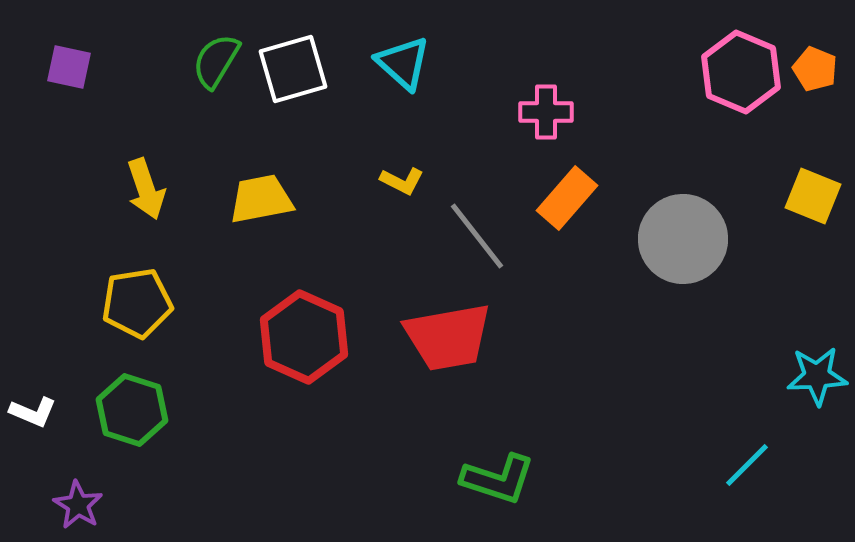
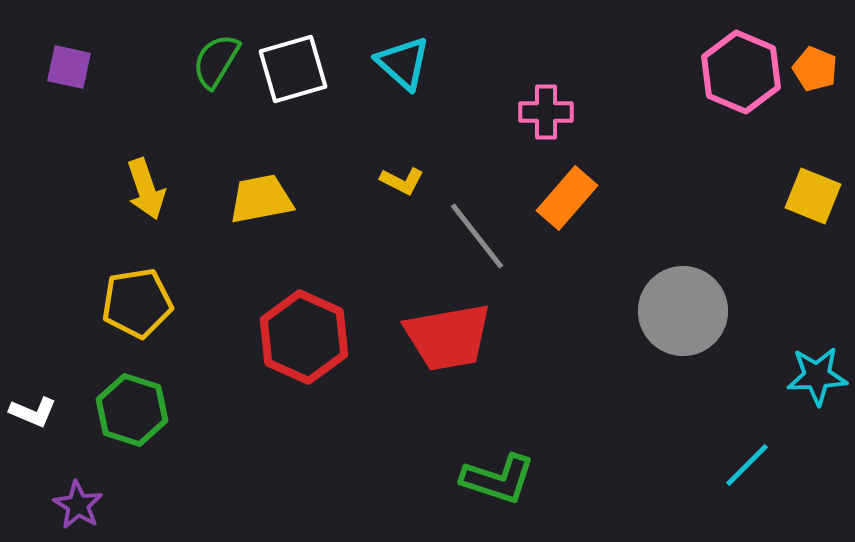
gray circle: moved 72 px down
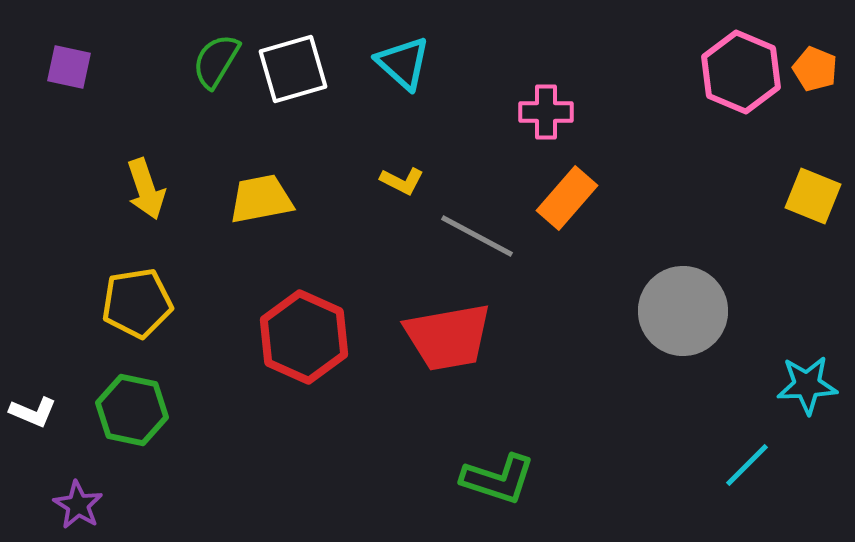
gray line: rotated 24 degrees counterclockwise
cyan star: moved 10 px left, 9 px down
green hexagon: rotated 6 degrees counterclockwise
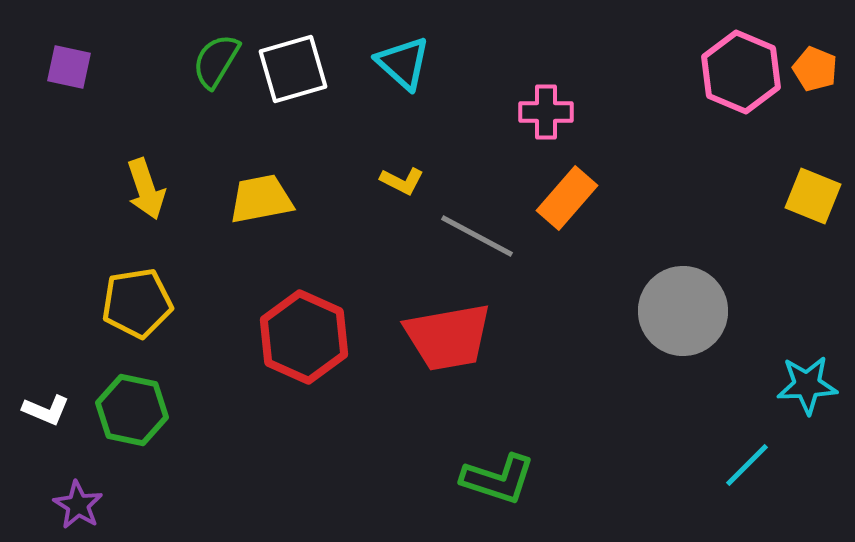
white L-shape: moved 13 px right, 2 px up
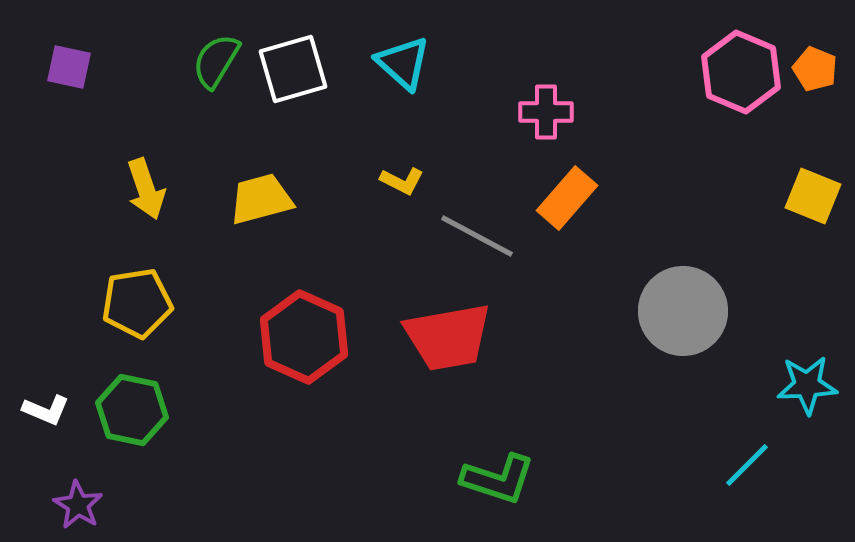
yellow trapezoid: rotated 4 degrees counterclockwise
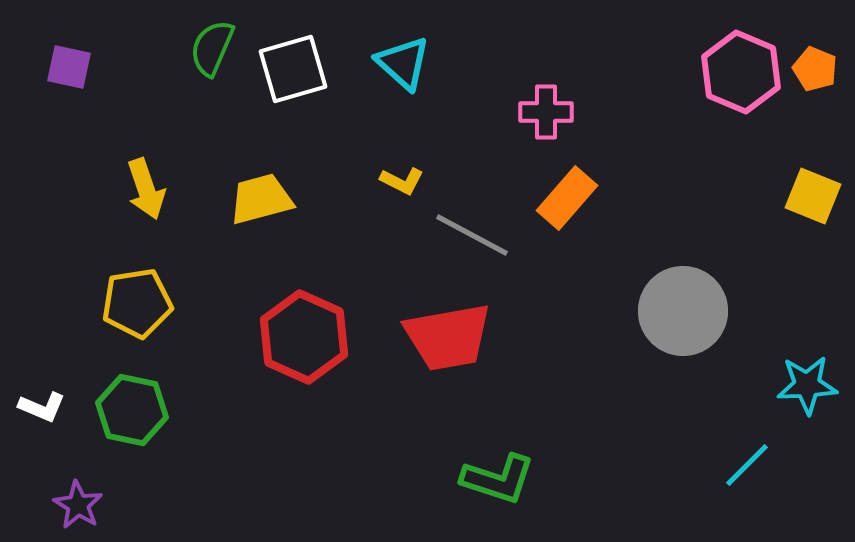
green semicircle: moved 4 px left, 13 px up; rotated 8 degrees counterclockwise
gray line: moved 5 px left, 1 px up
white L-shape: moved 4 px left, 3 px up
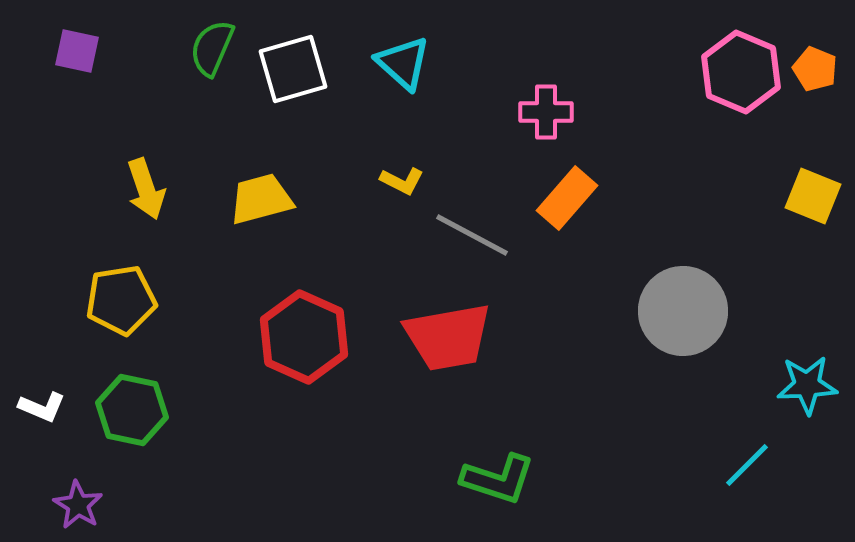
purple square: moved 8 px right, 16 px up
yellow pentagon: moved 16 px left, 3 px up
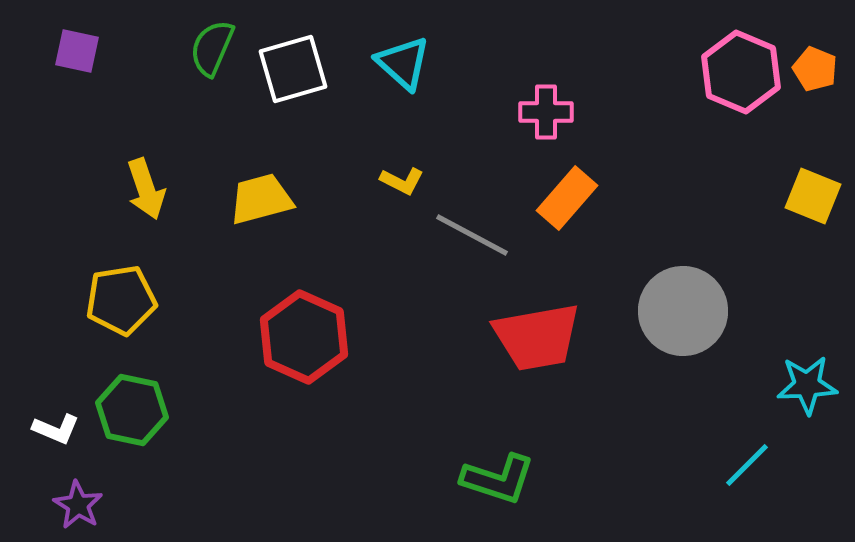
red trapezoid: moved 89 px right
white L-shape: moved 14 px right, 22 px down
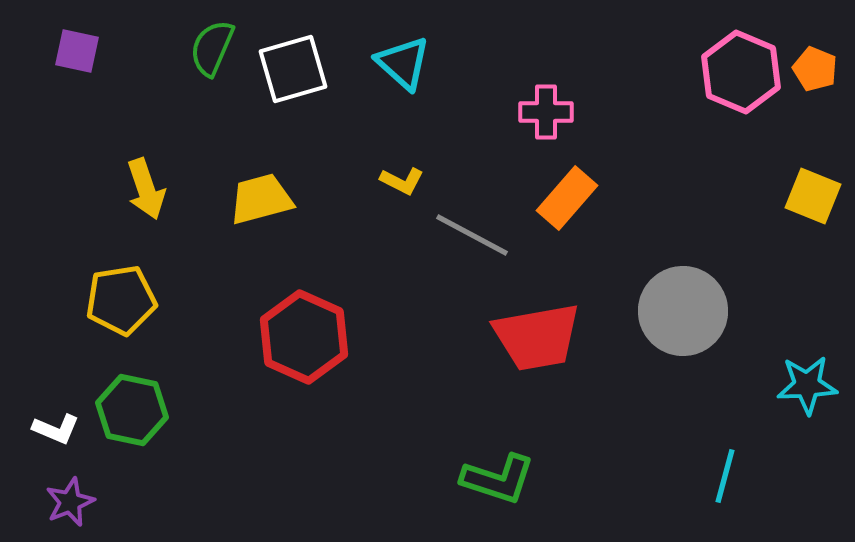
cyan line: moved 22 px left, 11 px down; rotated 30 degrees counterclockwise
purple star: moved 8 px left, 3 px up; rotated 18 degrees clockwise
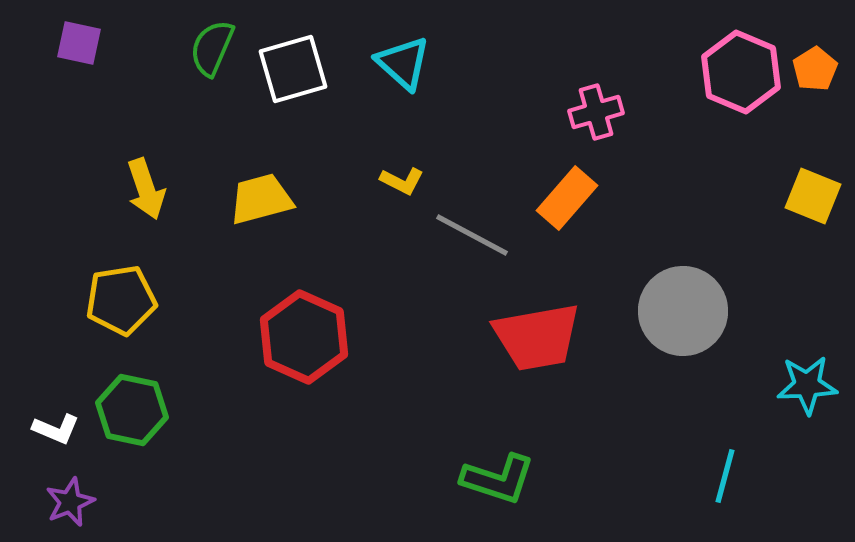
purple square: moved 2 px right, 8 px up
orange pentagon: rotated 18 degrees clockwise
pink cross: moved 50 px right; rotated 16 degrees counterclockwise
